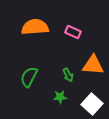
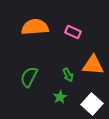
green star: rotated 24 degrees counterclockwise
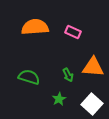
orange triangle: moved 2 px down
green semicircle: rotated 80 degrees clockwise
green star: moved 1 px left, 2 px down
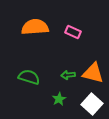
orange triangle: moved 6 px down; rotated 10 degrees clockwise
green arrow: rotated 112 degrees clockwise
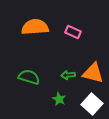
green star: rotated 16 degrees counterclockwise
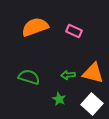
orange semicircle: rotated 16 degrees counterclockwise
pink rectangle: moved 1 px right, 1 px up
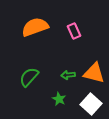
pink rectangle: rotated 42 degrees clockwise
orange triangle: moved 1 px right
green semicircle: rotated 65 degrees counterclockwise
white square: moved 1 px left
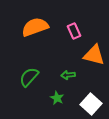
orange triangle: moved 18 px up
green star: moved 2 px left, 1 px up
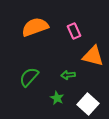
orange triangle: moved 1 px left, 1 px down
white square: moved 3 px left
